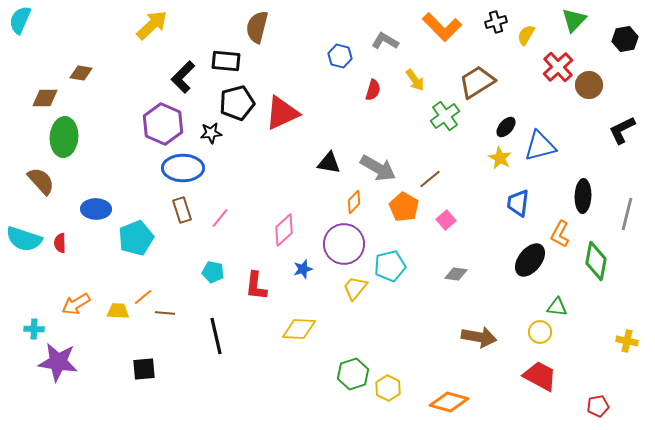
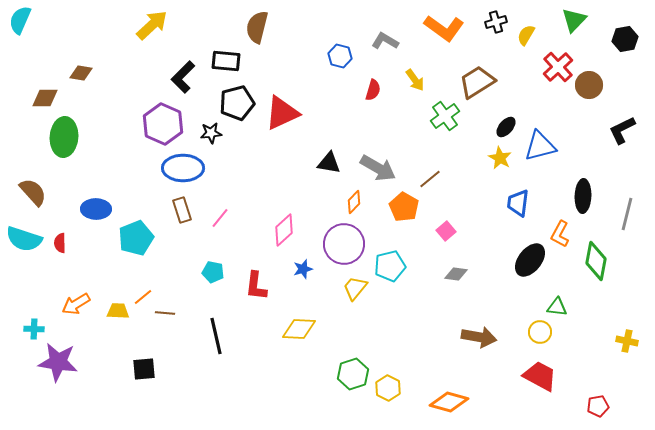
orange L-shape at (442, 27): moved 2 px right, 1 px down; rotated 9 degrees counterclockwise
brown semicircle at (41, 181): moved 8 px left, 11 px down
pink square at (446, 220): moved 11 px down
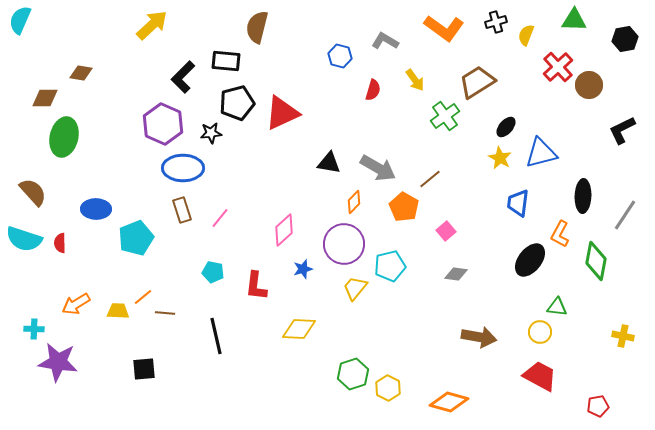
green triangle at (574, 20): rotated 48 degrees clockwise
yellow semicircle at (526, 35): rotated 10 degrees counterclockwise
green ellipse at (64, 137): rotated 9 degrees clockwise
blue triangle at (540, 146): moved 1 px right, 7 px down
gray line at (627, 214): moved 2 px left, 1 px down; rotated 20 degrees clockwise
yellow cross at (627, 341): moved 4 px left, 5 px up
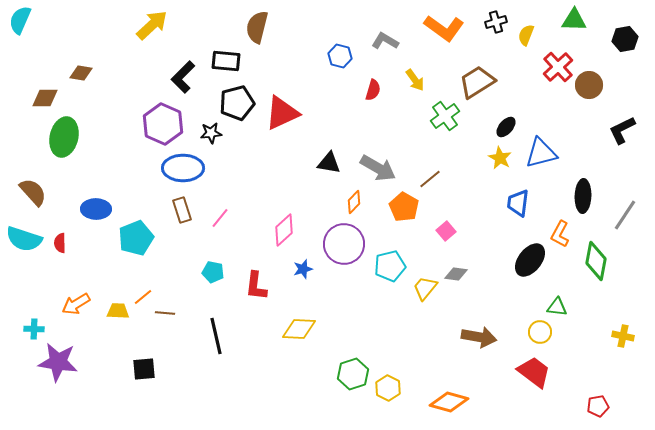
yellow trapezoid at (355, 288): moved 70 px right
red trapezoid at (540, 376): moved 6 px left, 4 px up; rotated 9 degrees clockwise
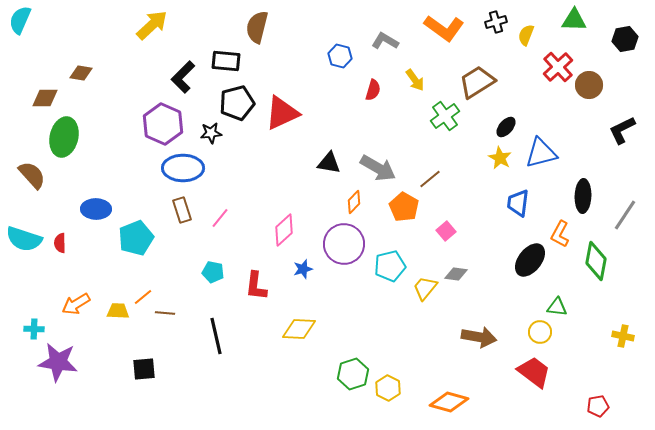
brown semicircle at (33, 192): moved 1 px left, 17 px up
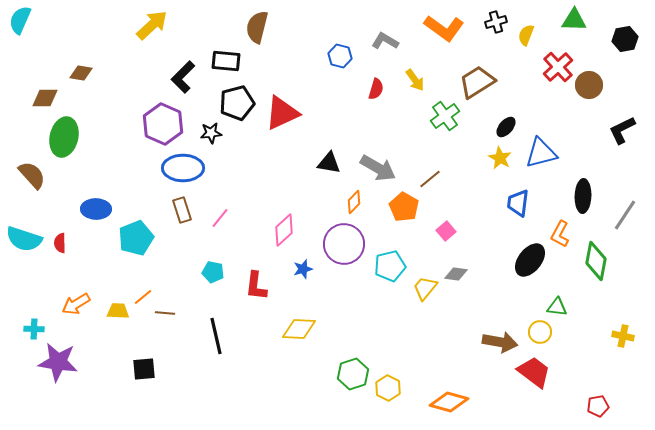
red semicircle at (373, 90): moved 3 px right, 1 px up
brown arrow at (479, 337): moved 21 px right, 5 px down
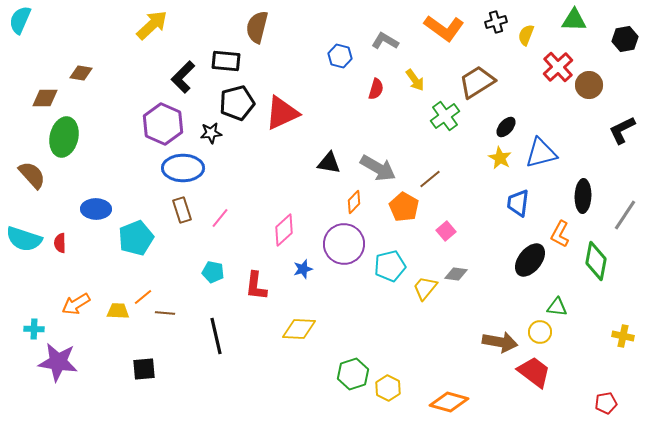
red pentagon at (598, 406): moved 8 px right, 3 px up
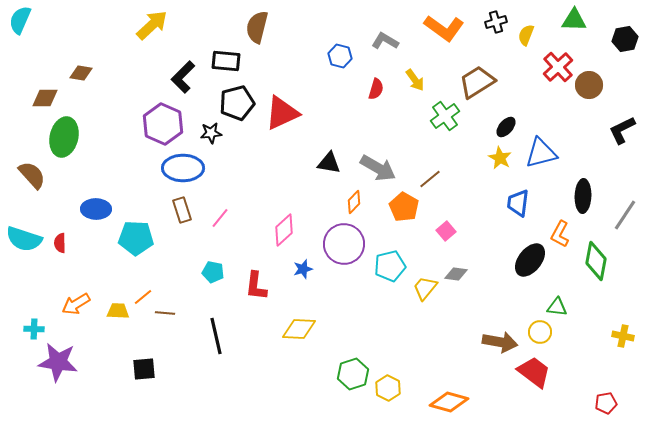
cyan pentagon at (136, 238): rotated 24 degrees clockwise
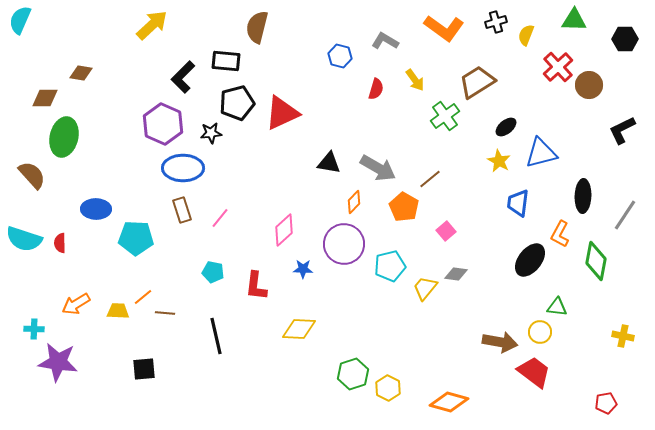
black hexagon at (625, 39): rotated 10 degrees clockwise
black ellipse at (506, 127): rotated 10 degrees clockwise
yellow star at (500, 158): moved 1 px left, 3 px down
blue star at (303, 269): rotated 18 degrees clockwise
